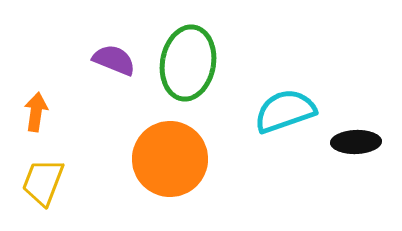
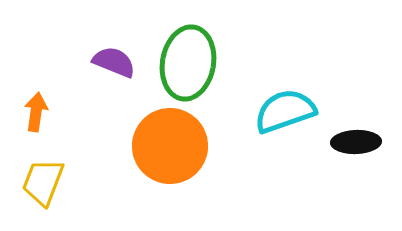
purple semicircle: moved 2 px down
orange circle: moved 13 px up
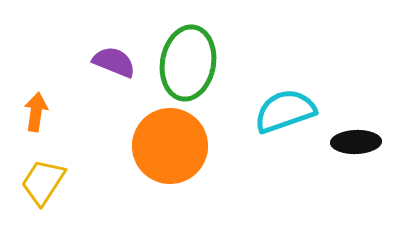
yellow trapezoid: rotated 12 degrees clockwise
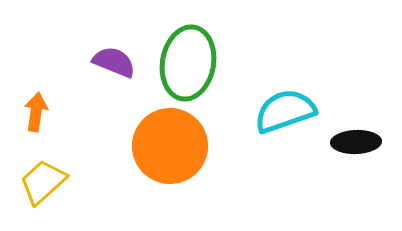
yellow trapezoid: rotated 15 degrees clockwise
